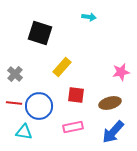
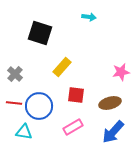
pink rectangle: rotated 18 degrees counterclockwise
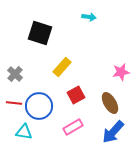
red square: rotated 36 degrees counterclockwise
brown ellipse: rotated 75 degrees clockwise
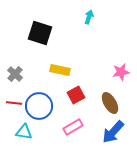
cyan arrow: rotated 80 degrees counterclockwise
yellow rectangle: moved 2 px left, 3 px down; rotated 60 degrees clockwise
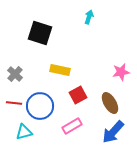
red square: moved 2 px right
blue circle: moved 1 px right
pink rectangle: moved 1 px left, 1 px up
cyan triangle: rotated 24 degrees counterclockwise
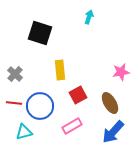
yellow rectangle: rotated 72 degrees clockwise
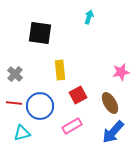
black square: rotated 10 degrees counterclockwise
cyan triangle: moved 2 px left, 1 px down
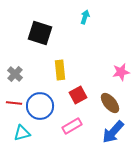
cyan arrow: moved 4 px left
black square: rotated 10 degrees clockwise
brown ellipse: rotated 10 degrees counterclockwise
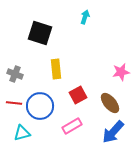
yellow rectangle: moved 4 px left, 1 px up
gray cross: rotated 21 degrees counterclockwise
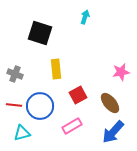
red line: moved 2 px down
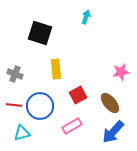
cyan arrow: moved 1 px right
